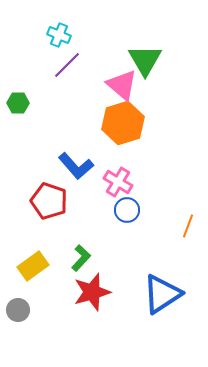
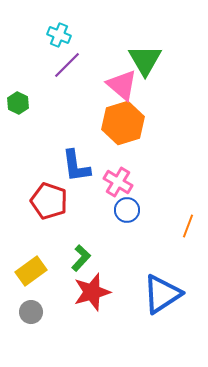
green hexagon: rotated 25 degrees clockwise
blue L-shape: rotated 33 degrees clockwise
yellow rectangle: moved 2 px left, 5 px down
gray circle: moved 13 px right, 2 px down
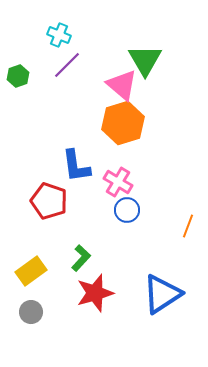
green hexagon: moved 27 px up; rotated 15 degrees clockwise
red star: moved 3 px right, 1 px down
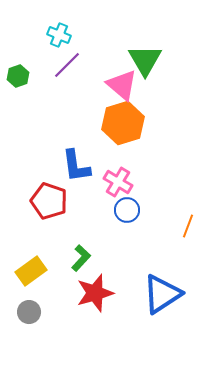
gray circle: moved 2 px left
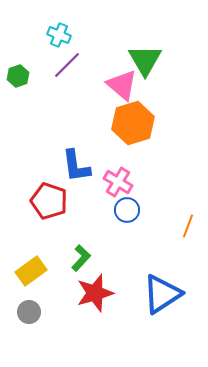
orange hexagon: moved 10 px right
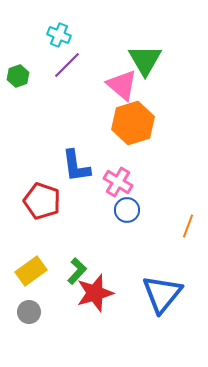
red pentagon: moved 7 px left
green L-shape: moved 4 px left, 13 px down
blue triangle: rotated 18 degrees counterclockwise
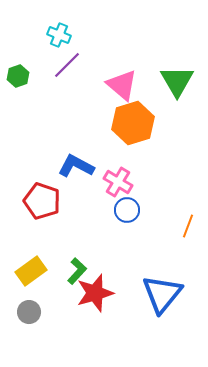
green triangle: moved 32 px right, 21 px down
blue L-shape: rotated 126 degrees clockwise
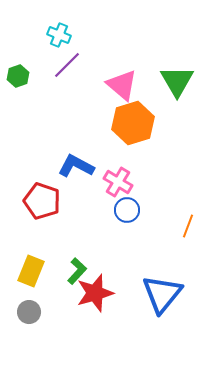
yellow rectangle: rotated 32 degrees counterclockwise
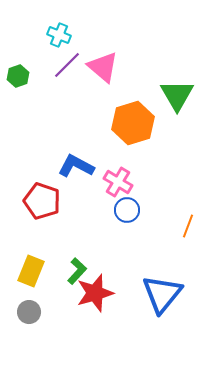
green triangle: moved 14 px down
pink triangle: moved 19 px left, 18 px up
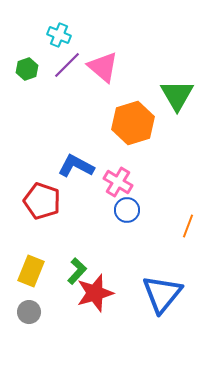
green hexagon: moved 9 px right, 7 px up
